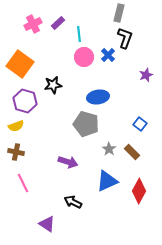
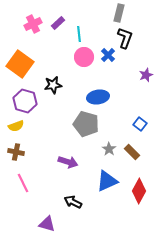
purple triangle: rotated 18 degrees counterclockwise
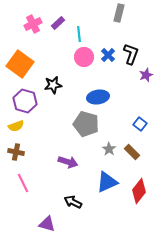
black L-shape: moved 6 px right, 16 px down
blue triangle: moved 1 px down
red diamond: rotated 10 degrees clockwise
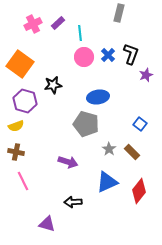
cyan line: moved 1 px right, 1 px up
pink line: moved 2 px up
black arrow: rotated 30 degrees counterclockwise
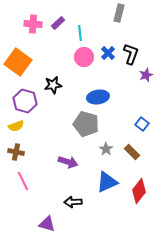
pink cross: rotated 30 degrees clockwise
blue cross: moved 2 px up
orange square: moved 2 px left, 2 px up
blue square: moved 2 px right
gray star: moved 3 px left
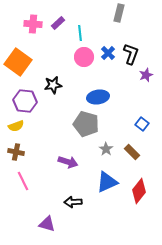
purple hexagon: rotated 10 degrees counterclockwise
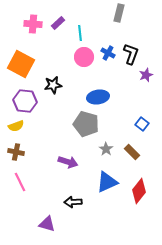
blue cross: rotated 16 degrees counterclockwise
orange square: moved 3 px right, 2 px down; rotated 8 degrees counterclockwise
pink line: moved 3 px left, 1 px down
